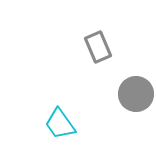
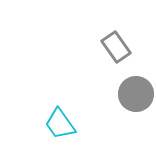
gray rectangle: moved 18 px right; rotated 12 degrees counterclockwise
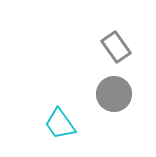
gray circle: moved 22 px left
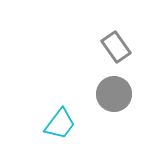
cyan trapezoid: rotated 108 degrees counterclockwise
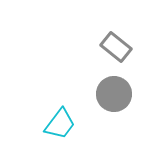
gray rectangle: rotated 16 degrees counterclockwise
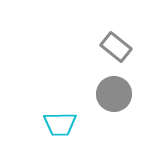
cyan trapezoid: rotated 52 degrees clockwise
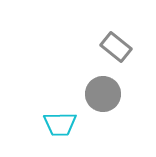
gray circle: moved 11 px left
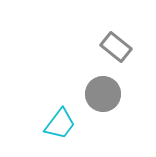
cyan trapezoid: rotated 52 degrees counterclockwise
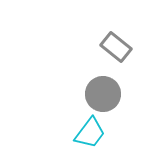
cyan trapezoid: moved 30 px right, 9 px down
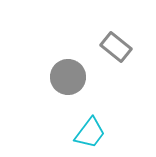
gray circle: moved 35 px left, 17 px up
